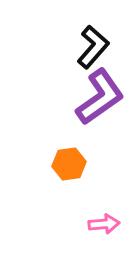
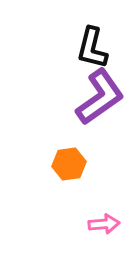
black L-shape: moved 1 px left, 1 px down; rotated 153 degrees clockwise
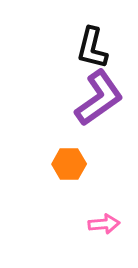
purple L-shape: moved 1 px left, 1 px down
orange hexagon: rotated 8 degrees clockwise
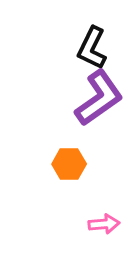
black L-shape: rotated 12 degrees clockwise
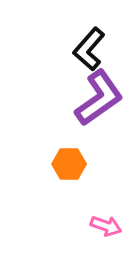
black L-shape: moved 3 px left, 1 px down; rotated 15 degrees clockwise
pink arrow: moved 2 px right, 2 px down; rotated 24 degrees clockwise
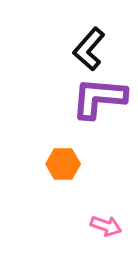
purple L-shape: rotated 140 degrees counterclockwise
orange hexagon: moved 6 px left
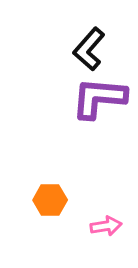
orange hexagon: moved 13 px left, 36 px down
pink arrow: rotated 28 degrees counterclockwise
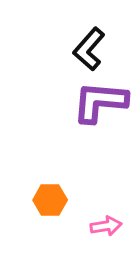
purple L-shape: moved 1 px right, 4 px down
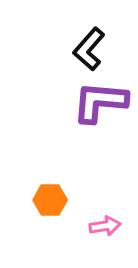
pink arrow: moved 1 px left
